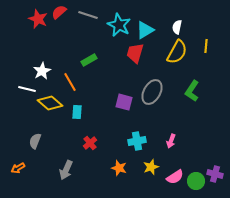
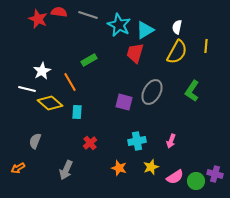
red semicircle: rotated 49 degrees clockwise
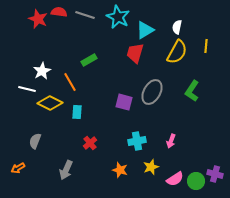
gray line: moved 3 px left
cyan star: moved 1 px left, 8 px up
yellow diamond: rotated 15 degrees counterclockwise
orange star: moved 1 px right, 2 px down
pink semicircle: moved 2 px down
